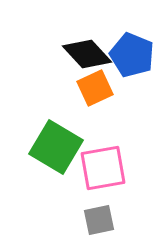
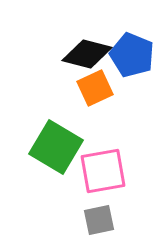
black diamond: rotated 33 degrees counterclockwise
pink square: moved 3 px down
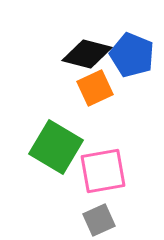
gray square: rotated 12 degrees counterclockwise
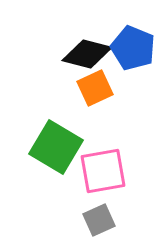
blue pentagon: moved 1 px right, 7 px up
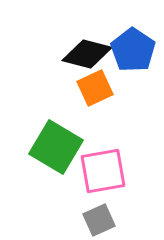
blue pentagon: moved 2 px down; rotated 12 degrees clockwise
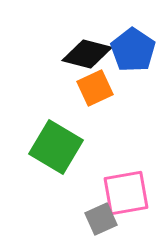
pink square: moved 23 px right, 22 px down
gray square: moved 2 px right, 1 px up
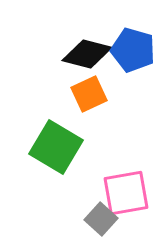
blue pentagon: rotated 18 degrees counterclockwise
orange square: moved 6 px left, 6 px down
gray square: rotated 24 degrees counterclockwise
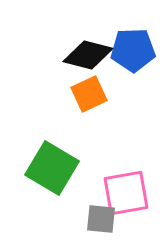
blue pentagon: rotated 18 degrees counterclockwise
black diamond: moved 1 px right, 1 px down
green square: moved 4 px left, 21 px down
gray square: rotated 36 degrees counterclockwise
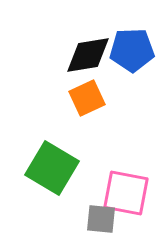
blue pentagon: moved 1 px left
black diamond: rotated 24 degrees counterclockwise
orange square: moved 2 px left, 4 px down
pink square: rotated 21 degrees clockwise
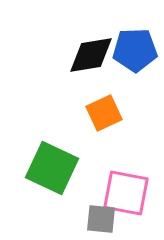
blue pentagon: moved 3 px right
black diamond: moved 3 px right
orange square: moved 17 px right, 15 px down
green square: rotated 6 degrees counterclockwise
